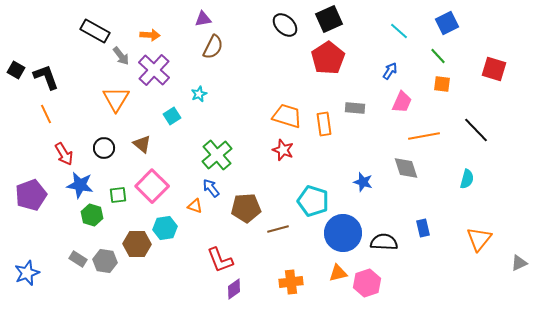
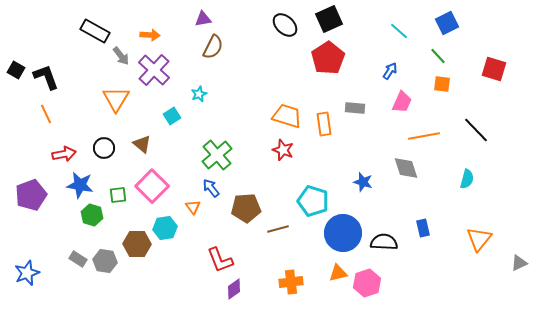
red arrow at (64, 154): rotated 70 degrees counterclockwise
orange triangle at (195, 206): moved 2 px left, 1 px down; rotated 35 degrees clockwise
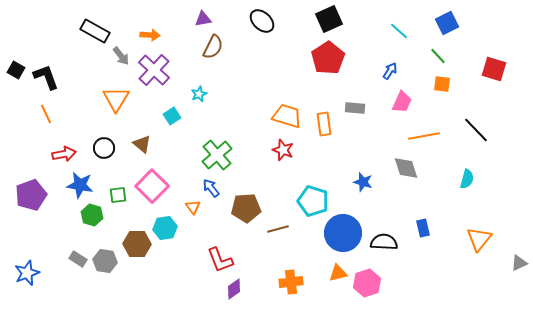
black ellipse at (285, 25): moved 23 px left, 4 px up
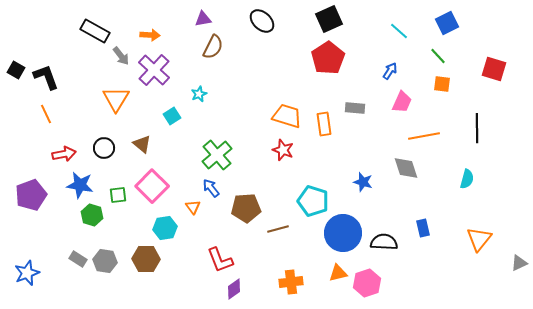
black line at (476, 130): moved 1 px right, 2 px up; rotated 44 degrees clockwise
brown hexagon at (137, 244): moved 9 px right, 15 px down
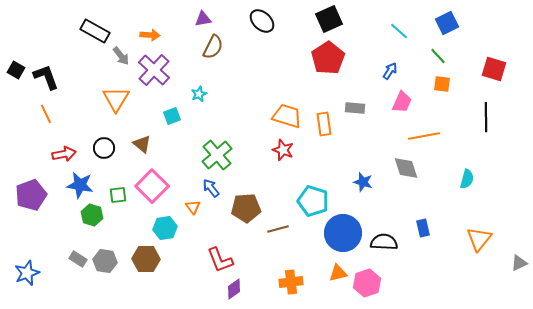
cyan square at (172, 116): rotated 12 degrees clockwise
black line at (477, 128): moved 9 px right, 11 px up
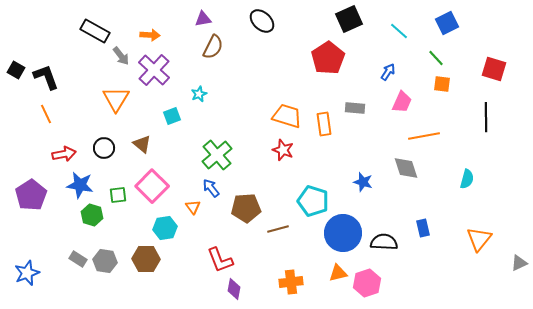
black square at (329, 19): moved 20 px right
green line at (438, 56): moved 2 px left, 2 px down
blue arrow at (390, 71): moved 2 px left, 1 px down
purple pentagon at (31, 195): rotated 12 degrees counterclockwise
purple diamond at (234, 289): rotated 45 degrees counterclockwise
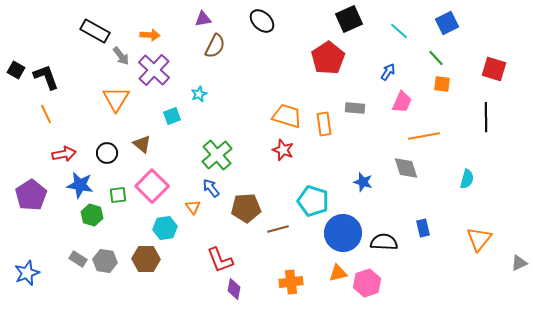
brown semicircle at (213, 47): moved 2 px right, 1 px up
black circle at (104, 148): moved 3 px right, 5 px down
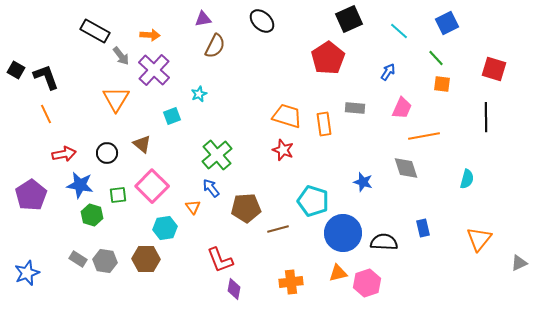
pink trapezoid at (402, 102): moved 6 px down
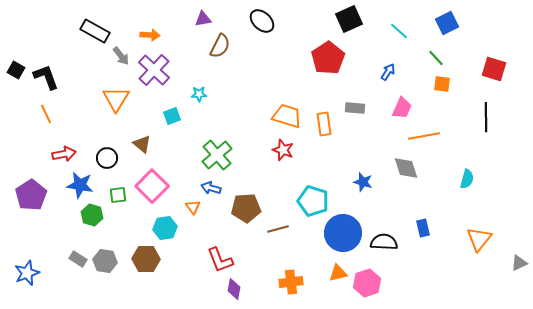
brown semicircle at (215, 46): moved 5 px right
cyan star at (199, 94): rotated 21 degrees clockwise
black circle at (107, 153): moved 5 px down
blue arrow at (211, 188): rotated 36 degrees counterclockwise
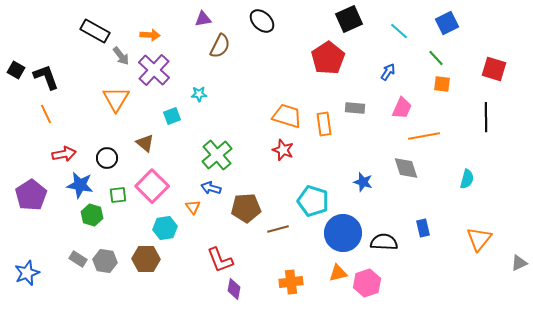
brown triangle at (142, 144): moved 3 px right, 1 px up
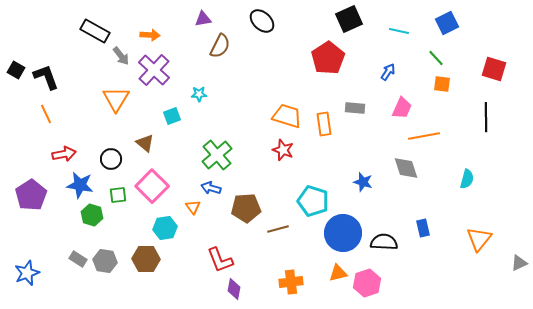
cyan line at (399, 31): rotated 30 degrees counterclockwise
black circle at (107, 158): moved 4 px right, 1 px down
